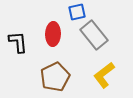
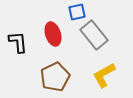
red ellipse: rotated 20 degrees counterclockwise
yellow L-shape: rotated 8 degrees clockwise
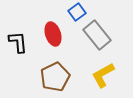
blue square: rotated 24 degrees counterclockwise
gray rectangle: moved 3 px right
yellow L-shape: moved 1 px left
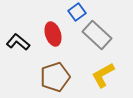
gray rectangle: rotated 8 degrees counterclockwise
black L-shape: rotated 45 degrees counterclockwise
brown pentagon: rotated 8 degrees clockwise
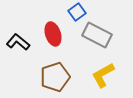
gray rectangle: rotated 16 degrees counterclockwise
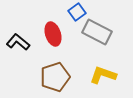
gray rectangle: moved 3 px up
yellow L-shape: rotated 48 degrees clockwise
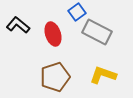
black L-shape: moved 17 px up
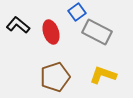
red ellipse: moved 2 px left, 2 px up
